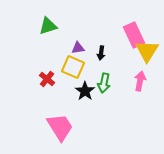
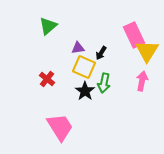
green triangle: rotated 24 degrees counterclockwise
black arrow: rotated 24 degrees clockwise
yellow square: moved 11 px right
pink arrow: moved 2 px right
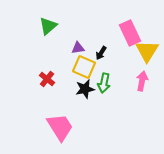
pink rectangle: moved 4 px left, 2 px up
black star: moved 2 px up; rotated 24 degrees clockwise
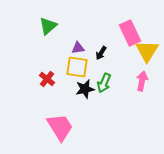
yellow square: moved 7 px left; rotated 15 degrees counterclockwise
green arrow: rotated 12 degrees clockwise
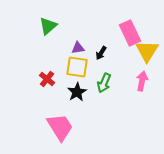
black star: moved 8 px left, 3 px down; rotated 18 degrees counterclockwise
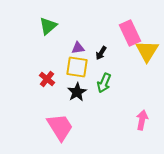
pink arrow: moved 39 px down
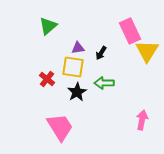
pink rectangle: moved 2 px up
yellow square: moved 4 px left
green arrow: rotated 66 degrees clockwise
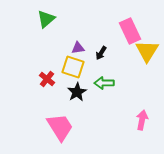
green triangle: moved 2 px left, 7 px up
yellow square: rotated 10 degrees clockwise
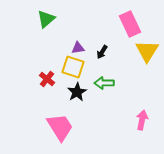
pink rectangle: moved 7 px up
black arrow: moved 1 px right, 1 px up
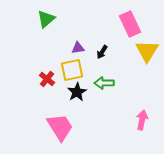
yellow square: moved 1 px left, 3 px down; rotated 30 degrees counterclockwise
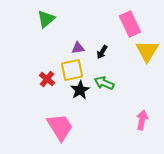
green arrow: rotated 24 degrees clockwise
black star: moved 3 px right, 2 px up
